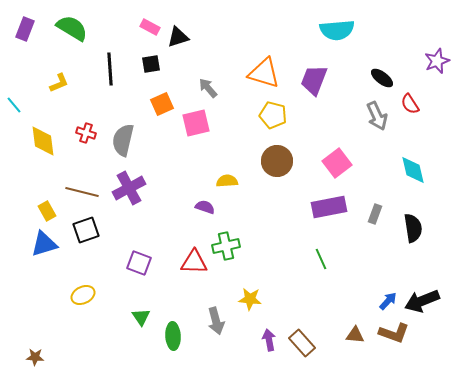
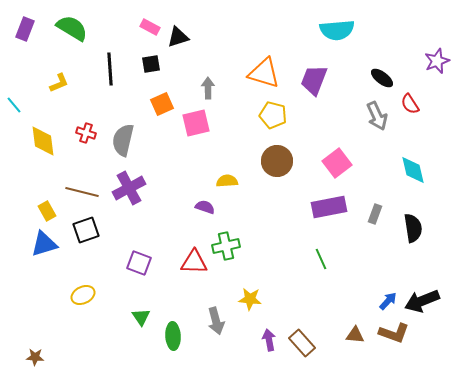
gray arrow at (208, 88): rotated 40 degrees clockwise
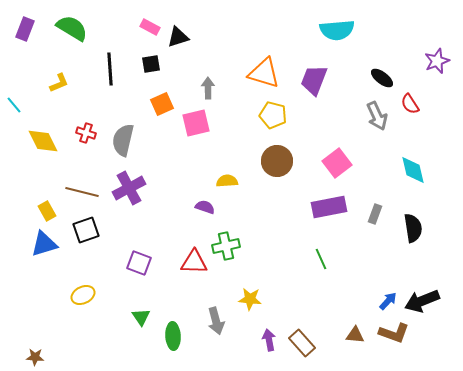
yellow diamond at (43, 141): rotated 20 degrees counterclockwise
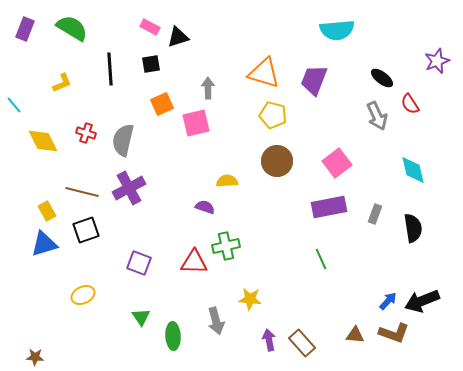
yellow L-shape at (59, 83): moved 3 px right
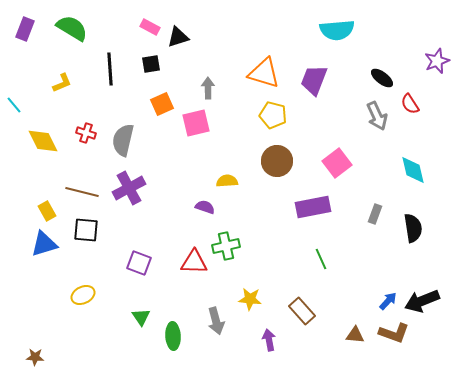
purple rectangle at (329, 207): moved 16 px left
black square at (86, 230): rotated 24 degrees clockwise
brown rectangle at (302, 343): moved 32 px up
